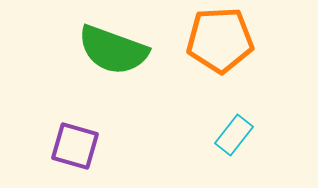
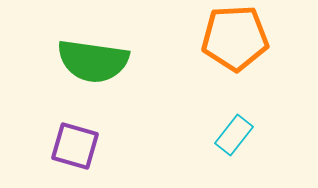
orange pentagon: moved 15 px right, 2 px up
green semicircle: moved 20 px left, 11 px down; rotated 12 degrees counterclockwise
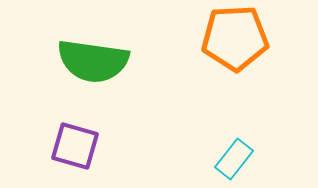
cyan rectangle: moved 24 px down
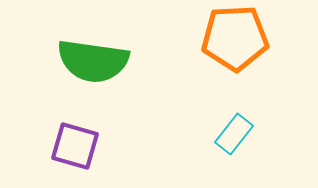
cyan rectangle: moved 25 px up
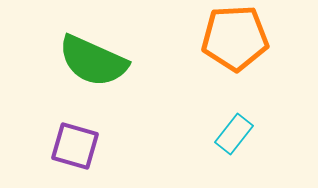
green semicircle: rotated 16 degrees clockwise
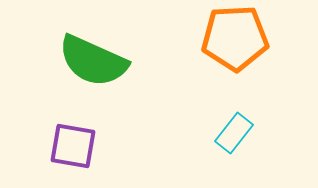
cyan rectangle: moved 1 px up
purple square: moved 2 px left; rotated 6 degrees counterclockwise
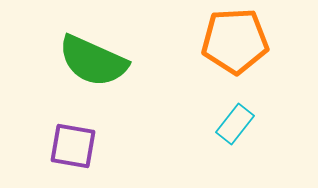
orange pentagon: moved 3 px down
cyan rectangle: moved 1 px right, 9 px up
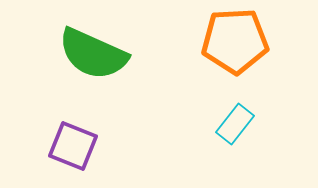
green semicircle: moved 7 px up
purple square: rotated 12 degrees clockwise
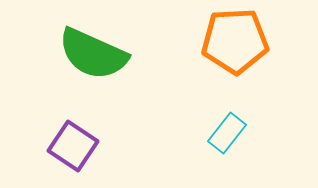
cyan rectangle: moved 8 px left, 9 px down
purple square: rotated 12 degrees clockwise
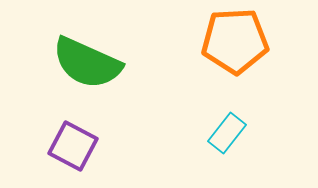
green semicircle: moved 6 px left, 9 px down
purple square: rotated 6 degrees counterclockwise
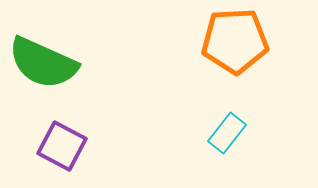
green semicircle: moved 44 px left
purple square: moved 11 px left
